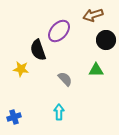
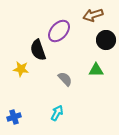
cyan arrow: moved 2 px left, 1 px down; rotated 28 degrees clockwise
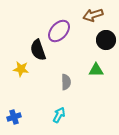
gray semicircle: moved 1 px right, 3 px down; rotated 42 degrees clockwise
cyan arrow: moved 2 px right, 2 px down
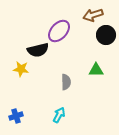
black circle: moved 5 px up
black semicircle: rotated 85 degrees counterclockwise
blue cross: moved 2 px right, 1 px up
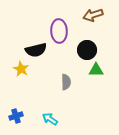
purple ellipse: rotated 45 degrees counterclockwise
black circle: moved 19 px left, 15 px down
black semicircle: moved 2 px left
yellow star: rotated 21 degrees clockwise
cyan arrow: moved 9 px left, 4 px down; rotated 84 degrees counterclockwise
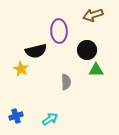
black semicircle: moved 1 px down
cyan arrow: rotated 112 degrees clockwise
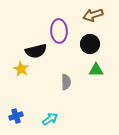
black circle: moved 3 px right, 6 px up
